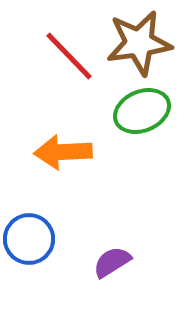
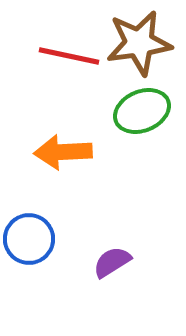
red line: rotated 34 degrees counterclockwise
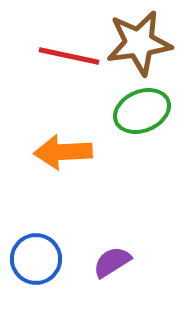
blue circle: moved 7 px right, 20 px down
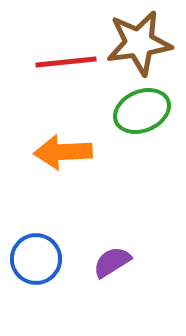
red line: moved 3 px left, 6 px down; rotated 18 degrees counterclockwise
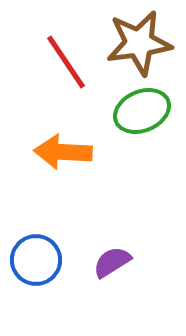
red line: rotated 62 degrees clockwise
orange arrow: rotated 6 degrees clockwise
blue circle: moved 1 px down
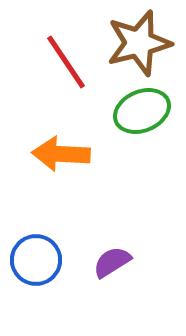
brown star: rotated 6 degrees counterclockwise
orange arrow: moved 2 px left, 2 px down
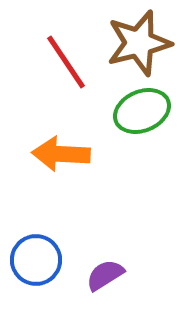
purple semicircle: moved 7 px left, 13 px down
